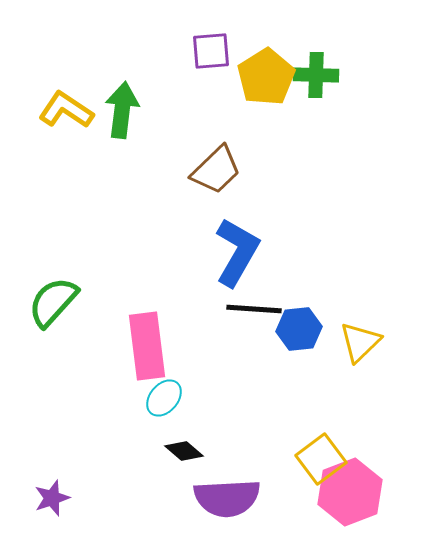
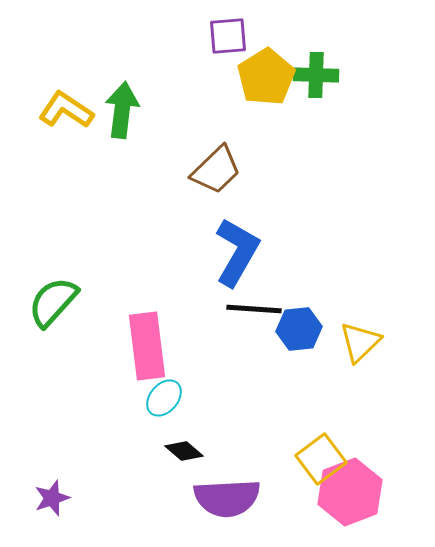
purple square: moved 17 px right, 15 px up
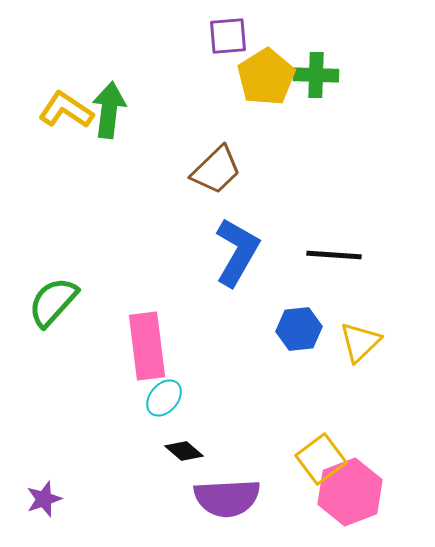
green arrow: moved 13 px left
black line: moved 80 px right, 54 px up
purple star: moved 8 px left, 1 px down
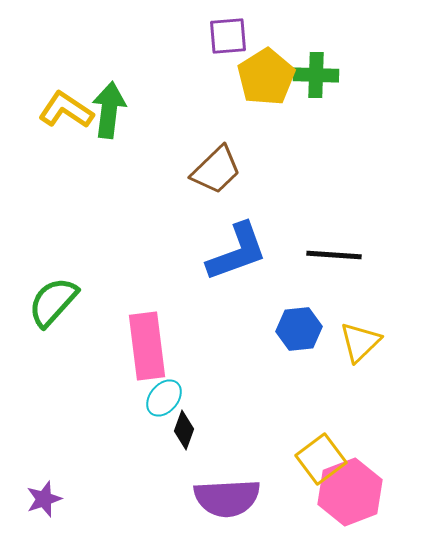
blue L-shape: rotated 40 degrees clockwise
black diamond: moved 21 px up; rotated 69 degrees clockwise
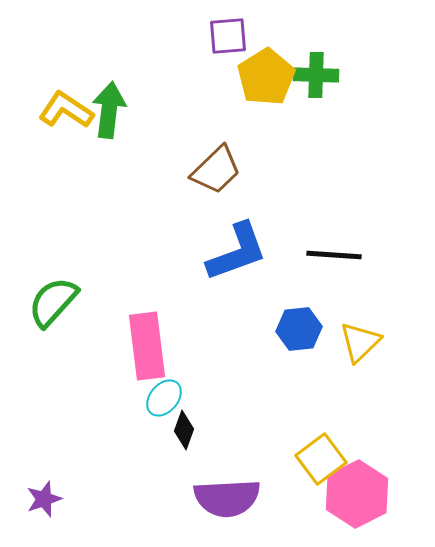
pink hexagon: moved 7 px right, 2 px down; rotated 6 degrees counterclockwise
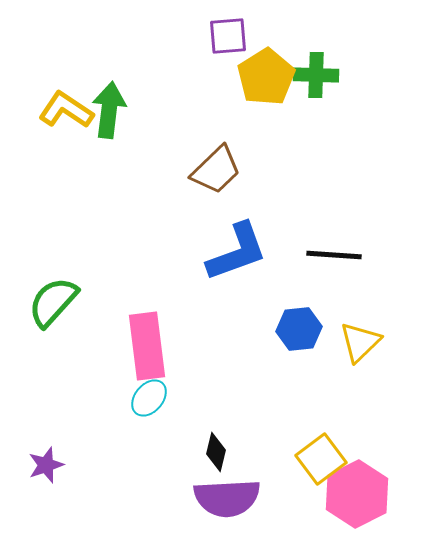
cyan ellipse: moved 15 px left
black diamond: moved 32 px right, 22 px down; rotated 6 degrees counterclockwise
purple star: moved 2 px right, 34 px up
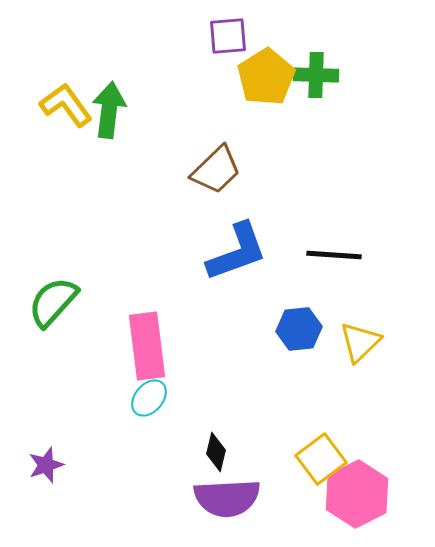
yellow L-shape: moved 5 px up; rotated 20 degrees clockwise
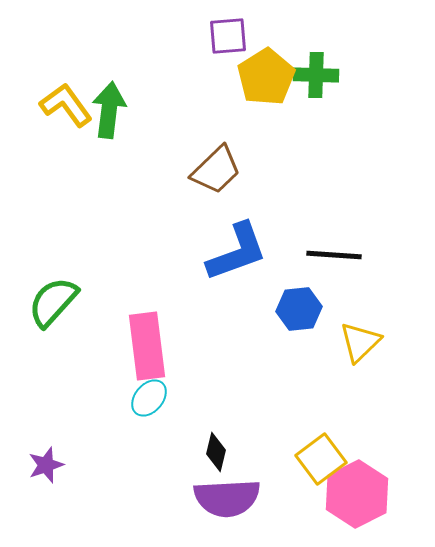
blue hexagon: moved 20 px up
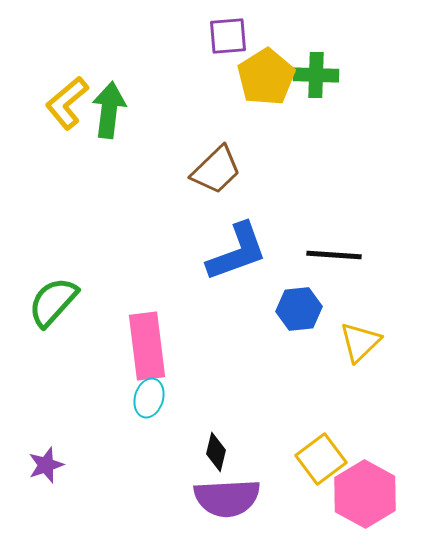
yellow L-shape: moved 1 px right, 2 px up; rotated 94 degrees counterclockwise
cyan ellipse: rotated 24 degrees counterclockwise
pink hexagon: moved 8 px right; rotated 4 degrees counterclockwise
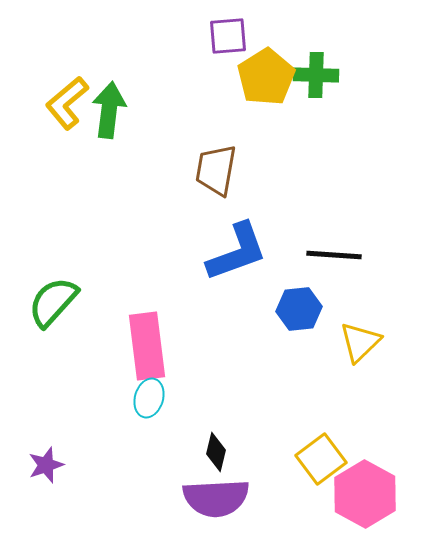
brown trapezoid: rotated 144 degrees clockwise
purple semicircle: moved 11 px left
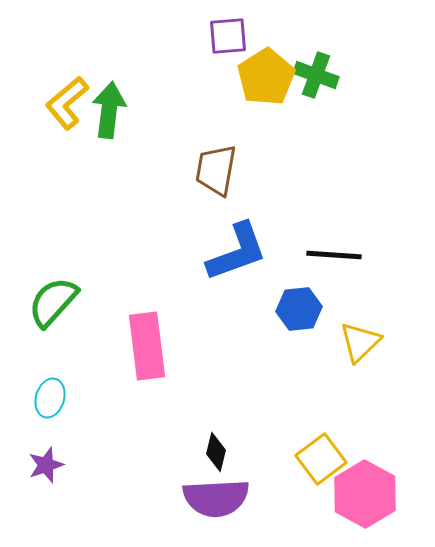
green cross: rotated 18 degrees clockwise
cyan ellipse: moved 99 px left
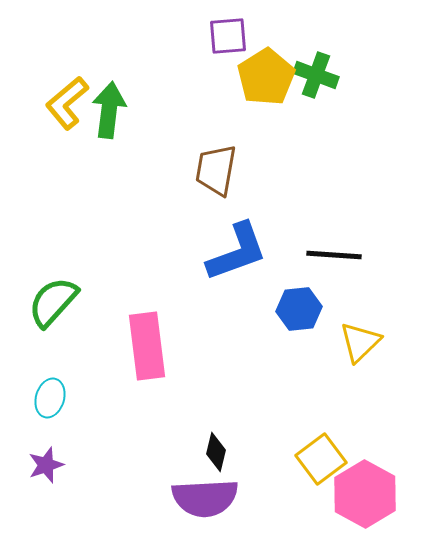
purple semicircle: moved 11 px left
